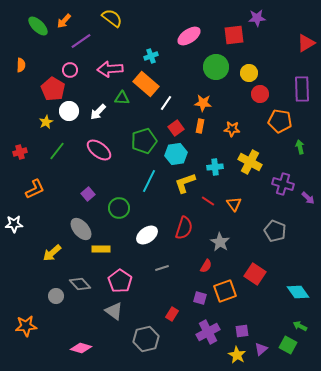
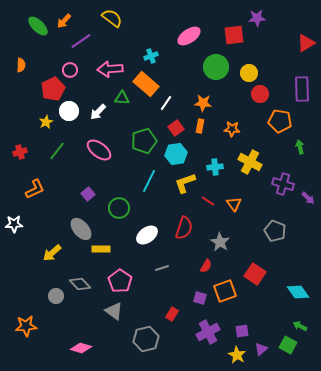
red pentagon at (53, 89): rotated 15 degrees clockwise
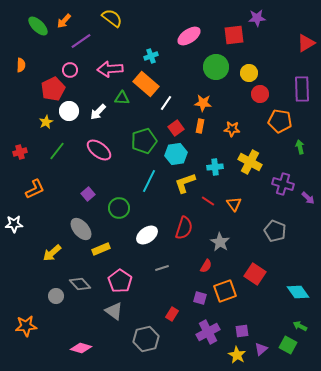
yellow rectangle at (101, 249): rotated 24 degrees counterclockwise
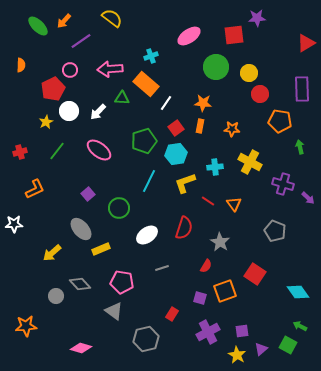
pink pentagon at (120, 281): moved 2 px right, 1 px down; rotated 25 degrees counterclockwise
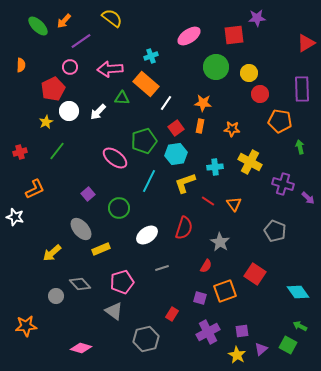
pink circle at (70, 70): moved 3 px up
pink ellipse at (99, 150): moved 16 px right, 8 px down
white star at (14, 224): moved 1 px right, 7 px up; rotated 18 degrees clockwise
pink pentagon at (122, 282): rotated 25 degrees counterclockwise
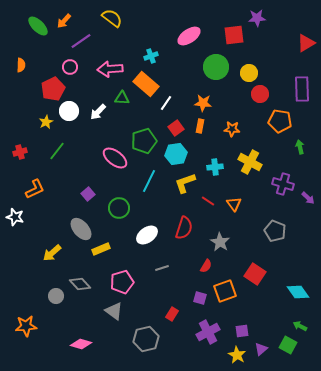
pink diamond at (81, 348): moved 4 px up
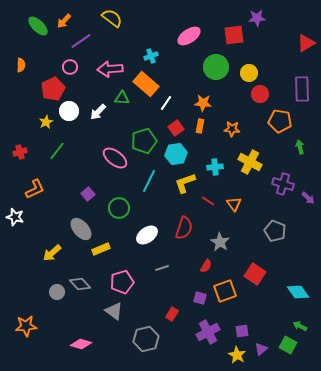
gray circle at (56, 296): moved 1 px right, 4 px up
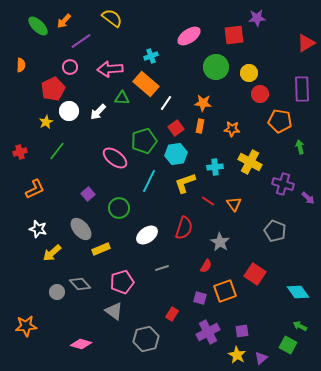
white star at (15, 217): moved 23 px right, 12 px down
purple triangle at (261, 349): moved 9 px down
